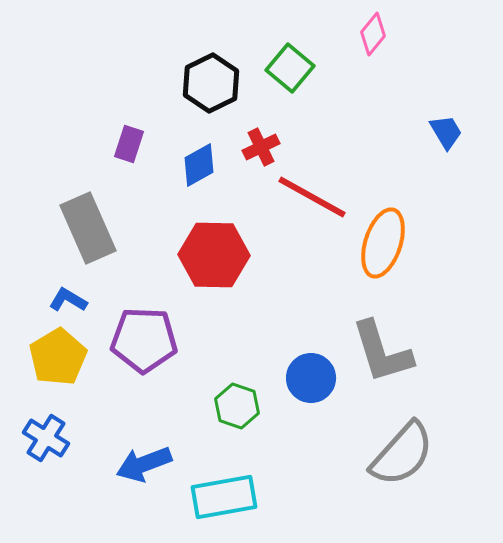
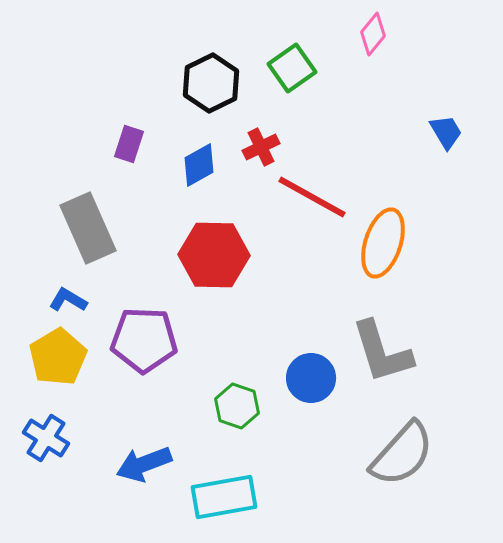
green square: moved 2 px right; rotated 15 degrees clockwise
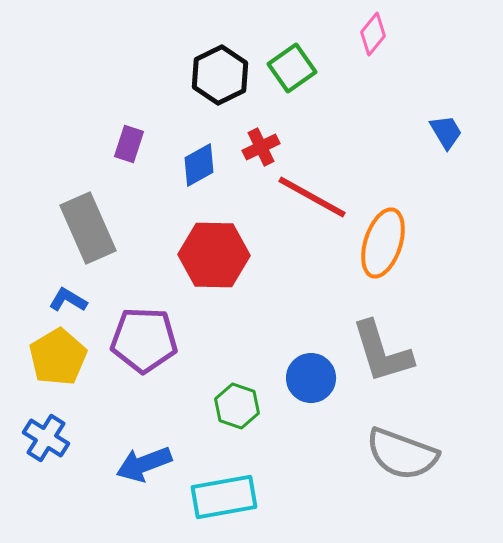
black hexagon: moved 9 px right, 8 px up
gray semicircle: rotated 68 degrees clockwise
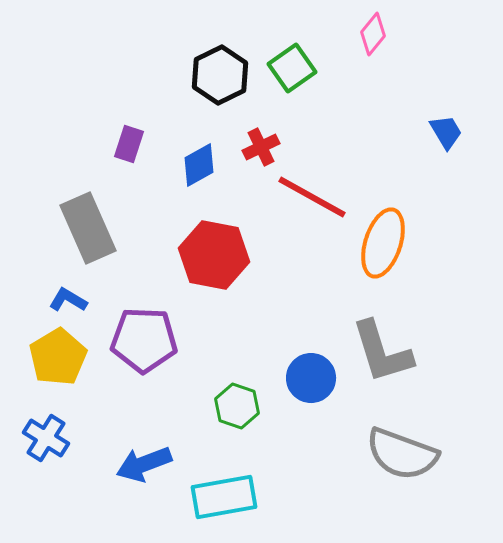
red hexagon: rotated 10 degrees clockwise
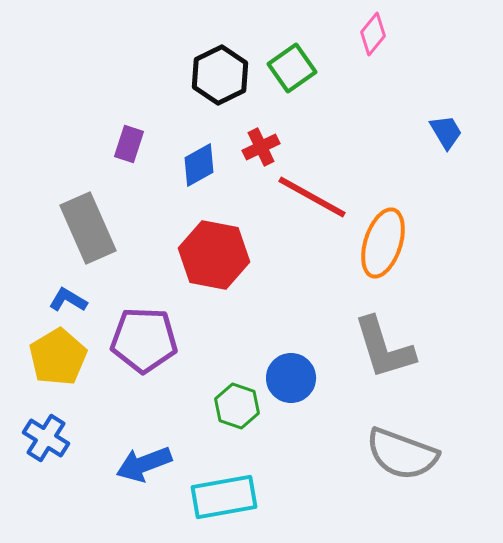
gray L-shape: moved 2 px right, 4 px up
blue circle: moved 20 px left
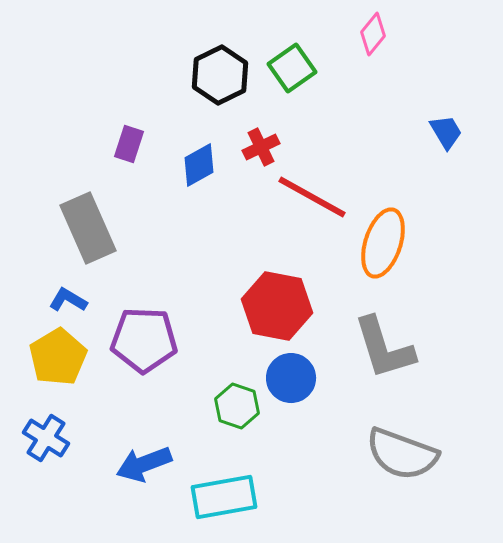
red hexagon: moved 63 px right, 51 px down
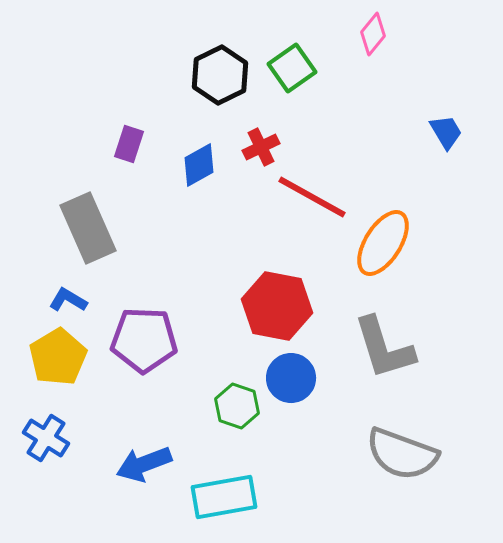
orange ellipse: rotated 14 degrees clockwise
